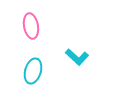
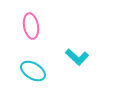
cyan ellipse: rotated 75 degrees counterclockwise
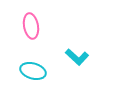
cyan ellipse: rotated 15 degrees counterclockwise
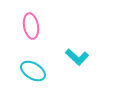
cyan ellipse: rotated 15 degrees clockwise
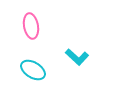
cyan ellipse: moved 1 px up
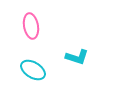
cyan L-shape: rotated 25 degrees counterclockwise
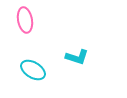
pink ellipse: moved 6 px left, 6 px up
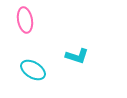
cyan L-shape: moved 1 px up
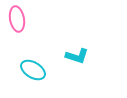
pink ellipse: moved 8 px left, 1 px up
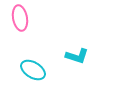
pink ellipse: moved 3 px right, 1 px up
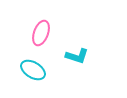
pink ellipse: moved 21 px right, 15 px down; rotated 30 degrees clockwise
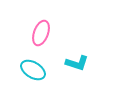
cyan L-shape: moved 7 px down
